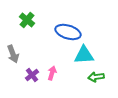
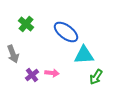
green cross: moved 1 px left, 4 px down
blue ellipse: moved 2 px left; rotated 20 degrees clockwise
pink arrow: rotated 80 degrees clockwise
green arrow: rotated 49 degrees counterclockwise
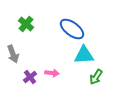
blue ellipse: moved 6 px right, 3 px up
purple cross: moved 2 px left, 2 px down
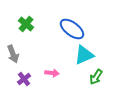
cyan triangle: rotated 20 degrees counterclockwise
purple cross: moved 6 px left, 2 px down
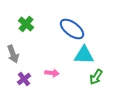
cyan triangle: rotated 25 degrees clockwise
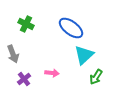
green cross: rotated 14 degrees counterclockwise
blue ellipse: moved 1 px left, 1 px up
cyan triangle: rotated 45 degrees counterclockwise
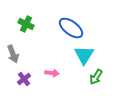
cyan triangle: rotated 15 degrees counterclockwise
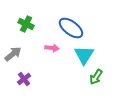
gray arrow: rotated 108 degrees counterclockwise
pink arrow: moved 25 px up
